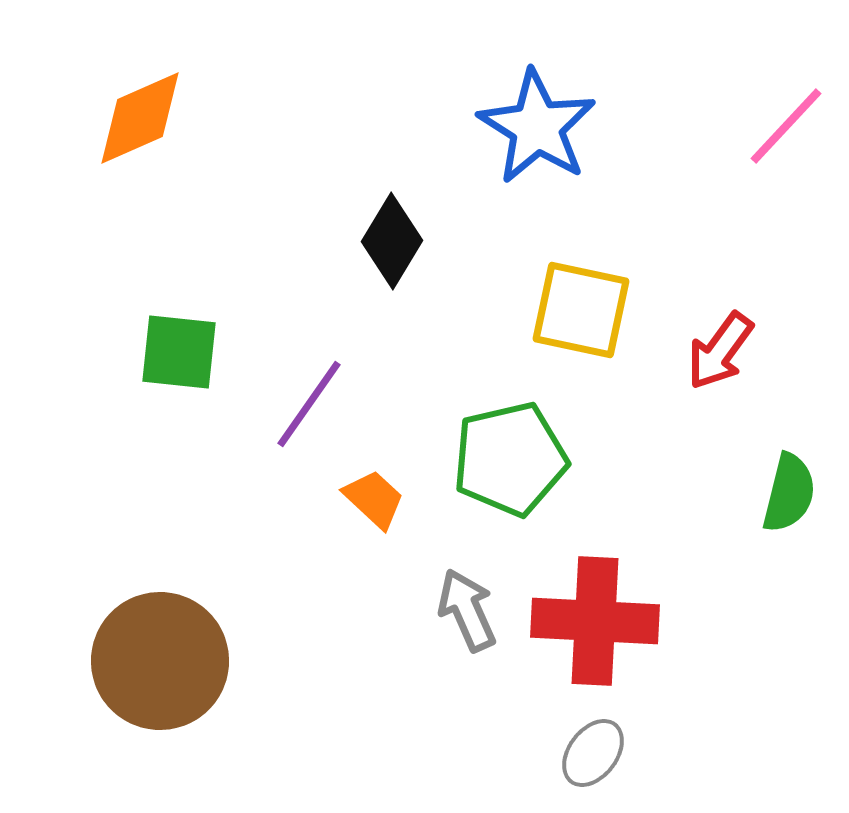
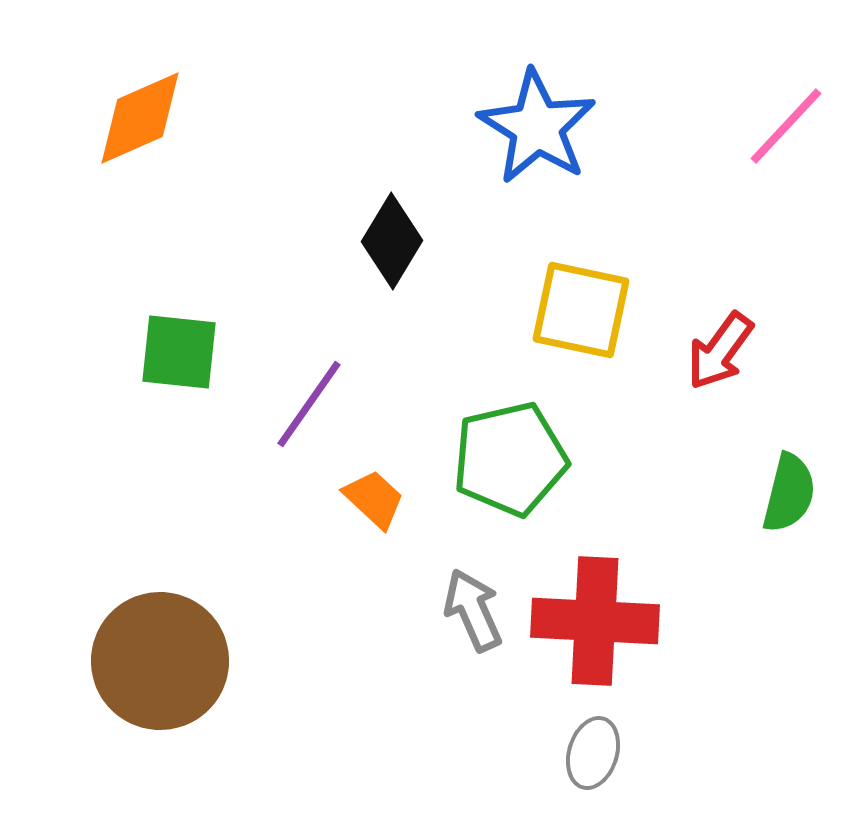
gray arrow: moved 6 px right
gray ellipse: rotated 20 degrees counterclockwise
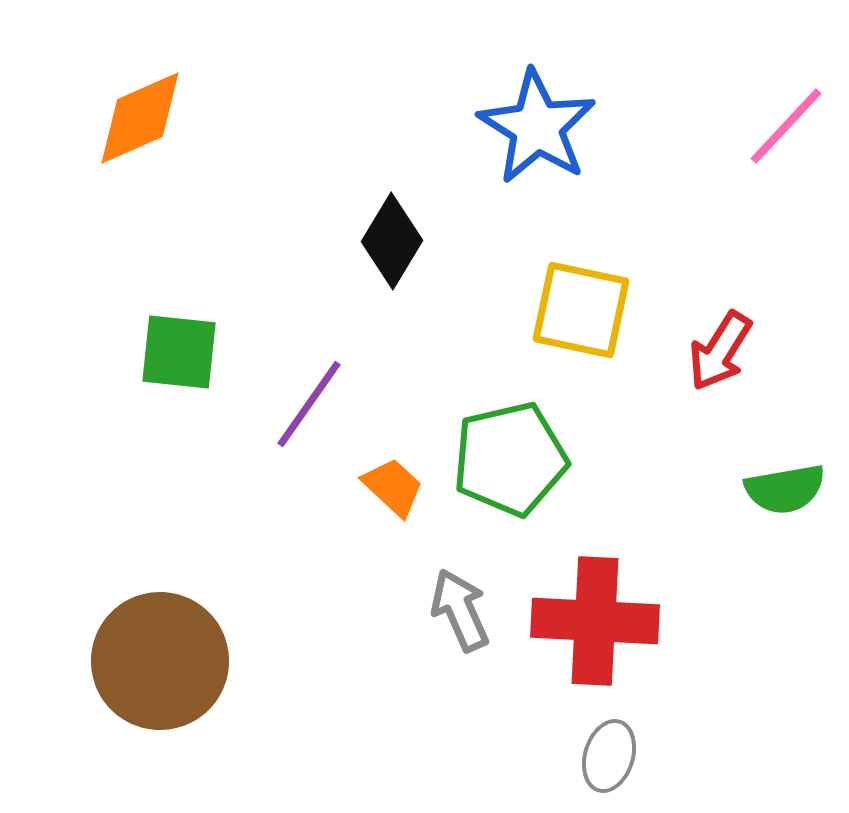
red arrow: rotated 4 degrees counterclockwise
green semicircle: moved 4 px left, 4 px up; rotated 66 degrees clockwise
orange trapezoid: moved 19 px right, 12 px up
gray arrow: moved 13 px left
gray ellipse: moved 16 px right, 3 px down
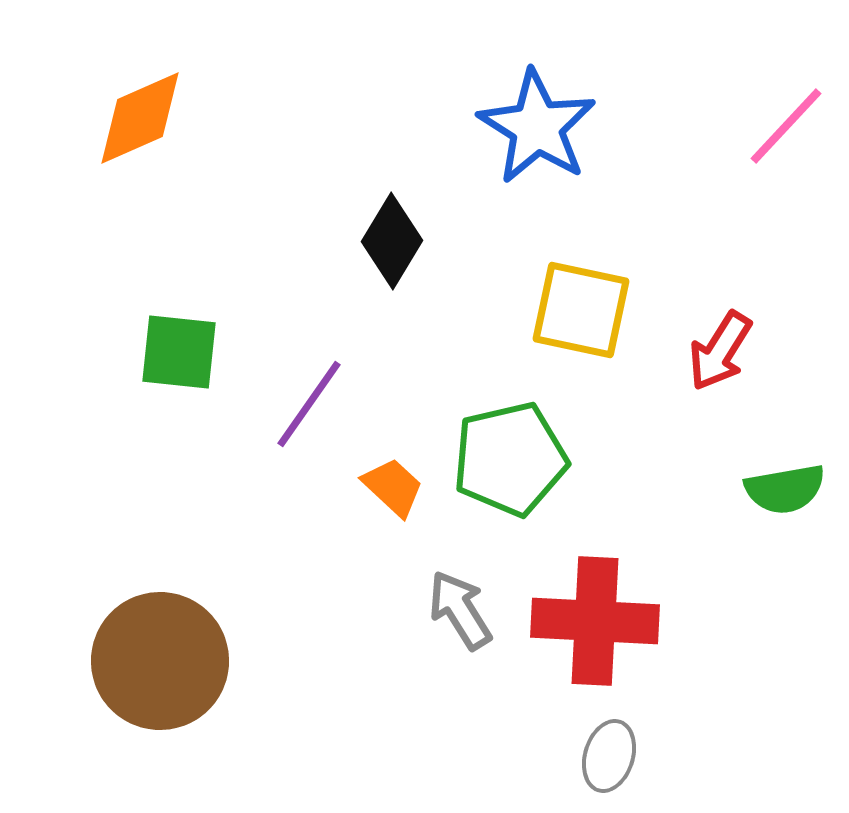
gray arrow: rotated 8 degrees counterclockwise
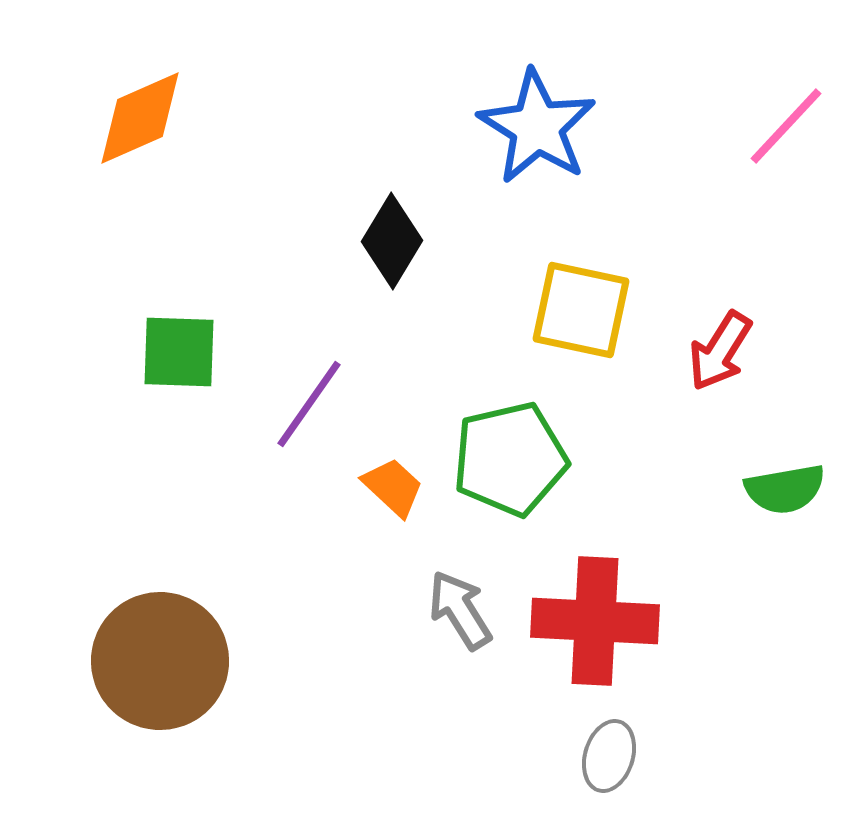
green square: rotated 4 degrees counterclockwise
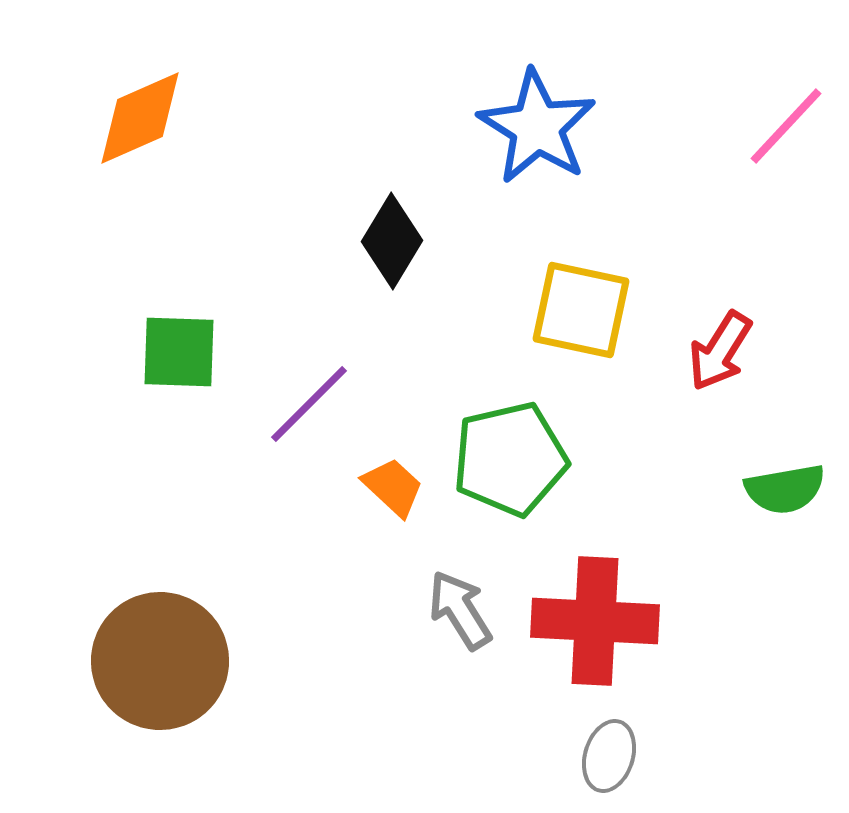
purple line: rotated 10 degrees clockwise
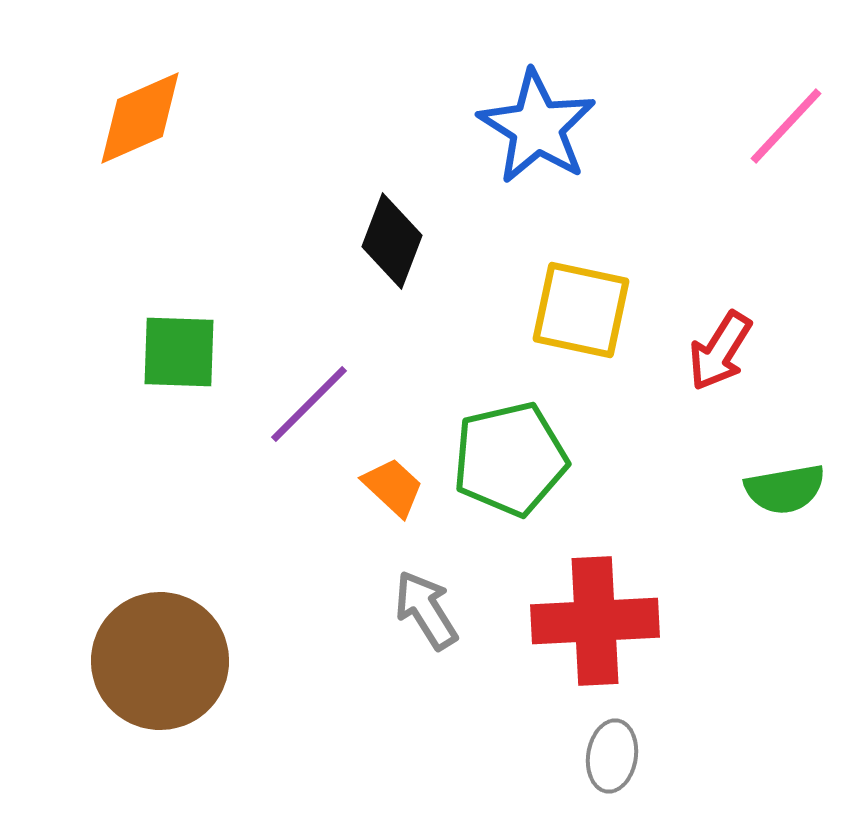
black diamond: rotated 10 degrees counterclockwise
gray arrow: moved 34 px left
red cross: rotated 6 degrees counterclockwise
gray ellipse: moved 3 px right; rotated 8 degrees counterclockwise
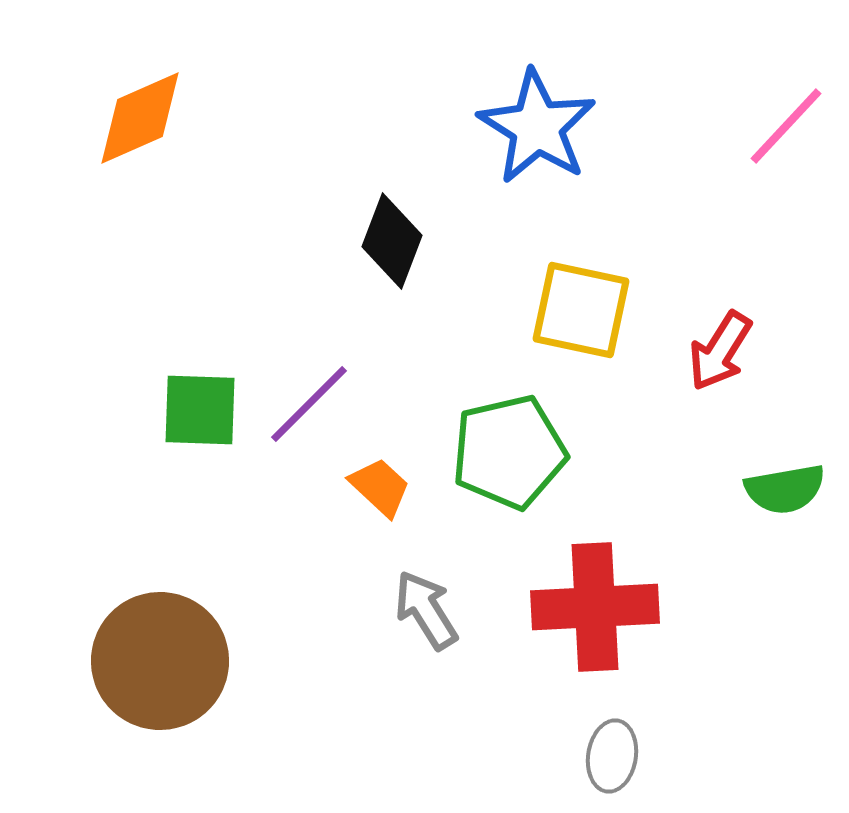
green square: moved 21 px right, 58 px down
green pentagon: moved 1 px left, 7 px up
orange trapezoid: moved 13 px left
red cross: moved 14 px up
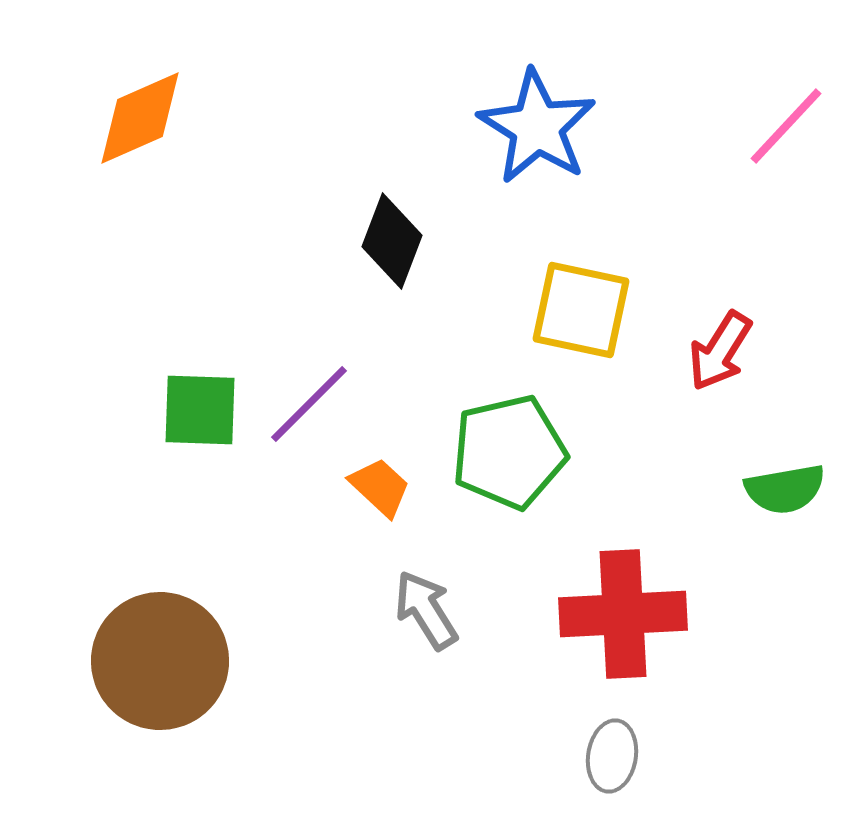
red cross: moved 28 px right, 7 px down
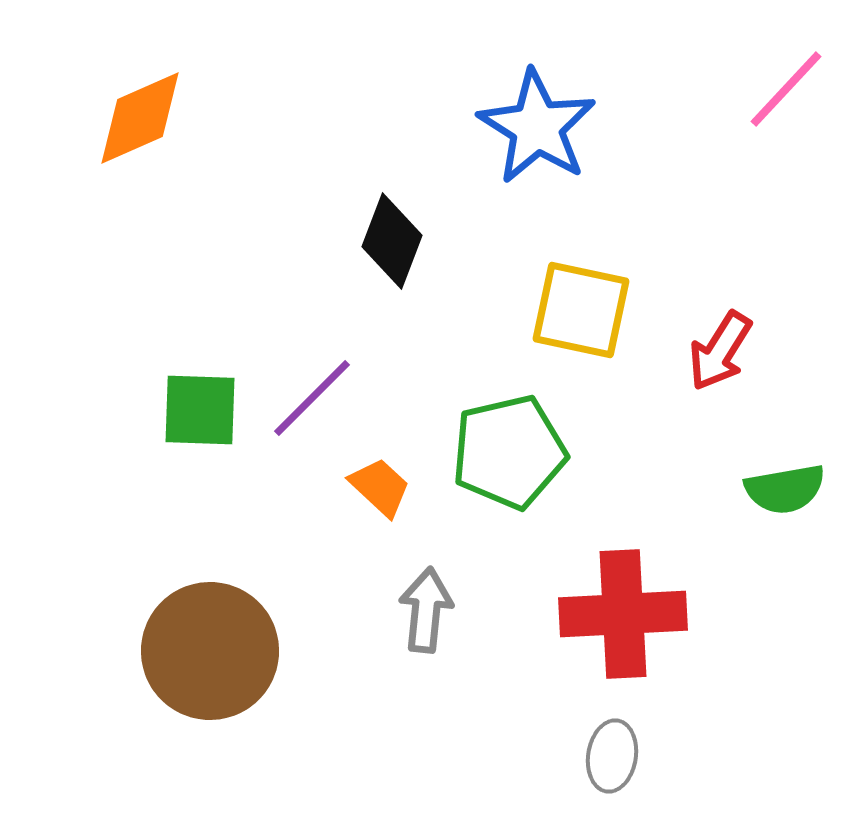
pink line: moved 37 px up
purple line: moved 3 px right, 6 px up
gray arrow: rotated 38 degrees clockwise
brown circle: moved 50 px right, 10 px up
